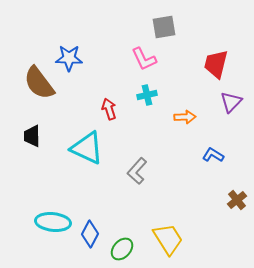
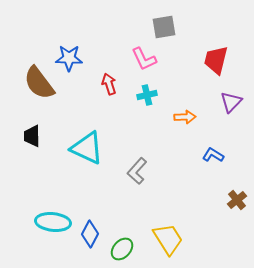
red trapezoid: moved 4 px up
red arrow: moved 25 px up
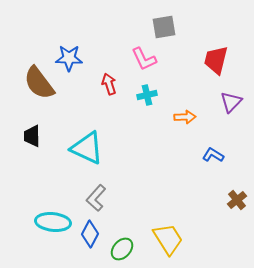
gray L-shape: moved 41 px left, 27 px down
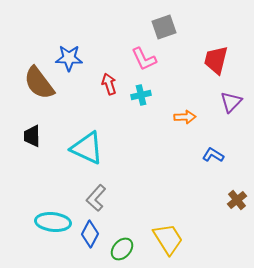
gray square: rotated 10 degrees counterclockwise
cyan cross: moved 6 px left
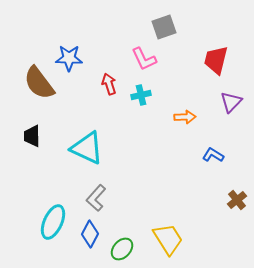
cyan ellipse: rotated 72 degrees counterclockwise
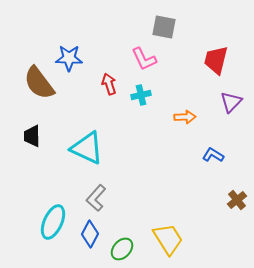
gray square: rotated 30 degrees clockwise
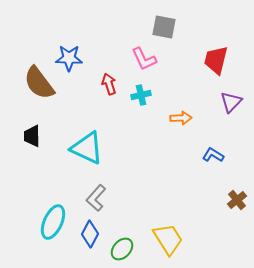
orange arrow: moved 4 px left, 1 px down
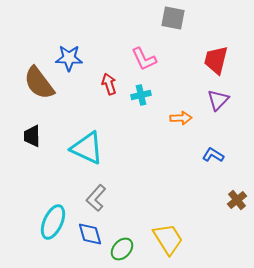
gray square: moved 9 px right, 9 px up
purple triangle: moved 13 px left, 2 px up
blue diamond: rotated 44 degrees counterclockwise
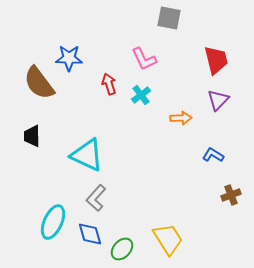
gray square: moved 4 px left
red trapezoid: rotated 152 degrees clockwise
cyan cross: rotated 24 degrees counterclockwise
cyan triangle: moved 7 px down
brown cross: moved 6 px left, 5 px up; rotated 18 degrees clockwise
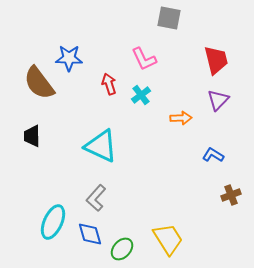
cyan triangle: moved 14 px right, 9 px up
